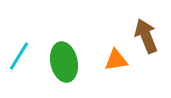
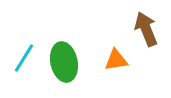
brown arrow: moved 7 px up
cyan line: moved 5 px right, 2 px down
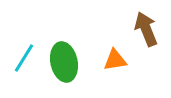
orange triangle: moved 1 px left
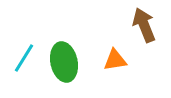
brown arrow: moved 2 px left, 4 px up
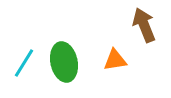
cyan line: moved 5 px down
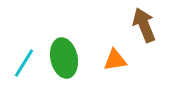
green ellipse: moved 4 px up
